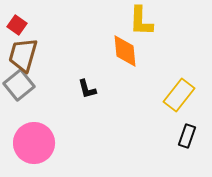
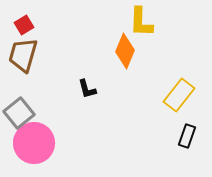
yellow L-shape: moved 1 px down
red square: moved 7 px right; rotated 24 degrees clockwise
orange diamond: rotated 28 degrees clockwise
gray square: moved 28 px down
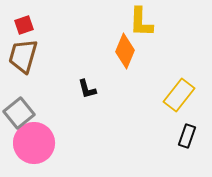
red square: rotated 12 degrees clockwise
brown trapezoid: moved 1 px down
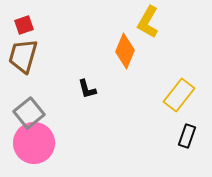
yellow L-shape: moved 7 px right; rotated 28 degrees clockwise
gray square: moved 10 px right
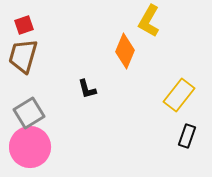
yellow L-shape: moved 1 px right, 1 px up
gray square: rotated 8 degrees clockwise
pink circle: moved 4 px left, 4 px down
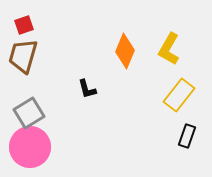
yellow L-shape: moved 20 px right, 28 px down
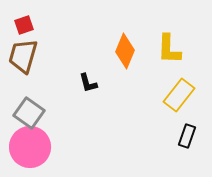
yellow L-shape: rotated 28 degrees counterclockwise
black L-shape: moved 1 px right, 6 px up
gray square: rotated 24 degrees counterclockwise
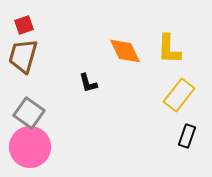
orange diamond: rotated 48 degrees counterclockwise
